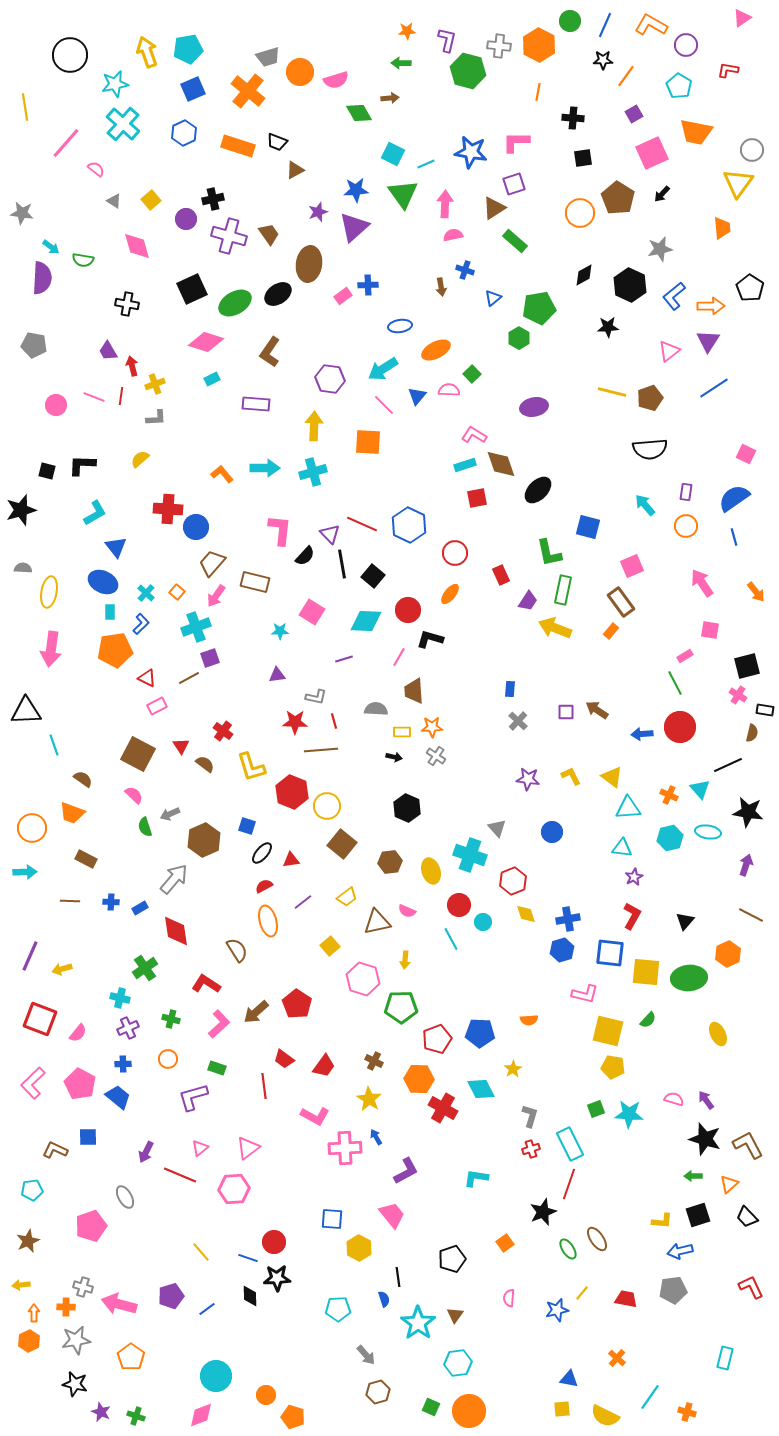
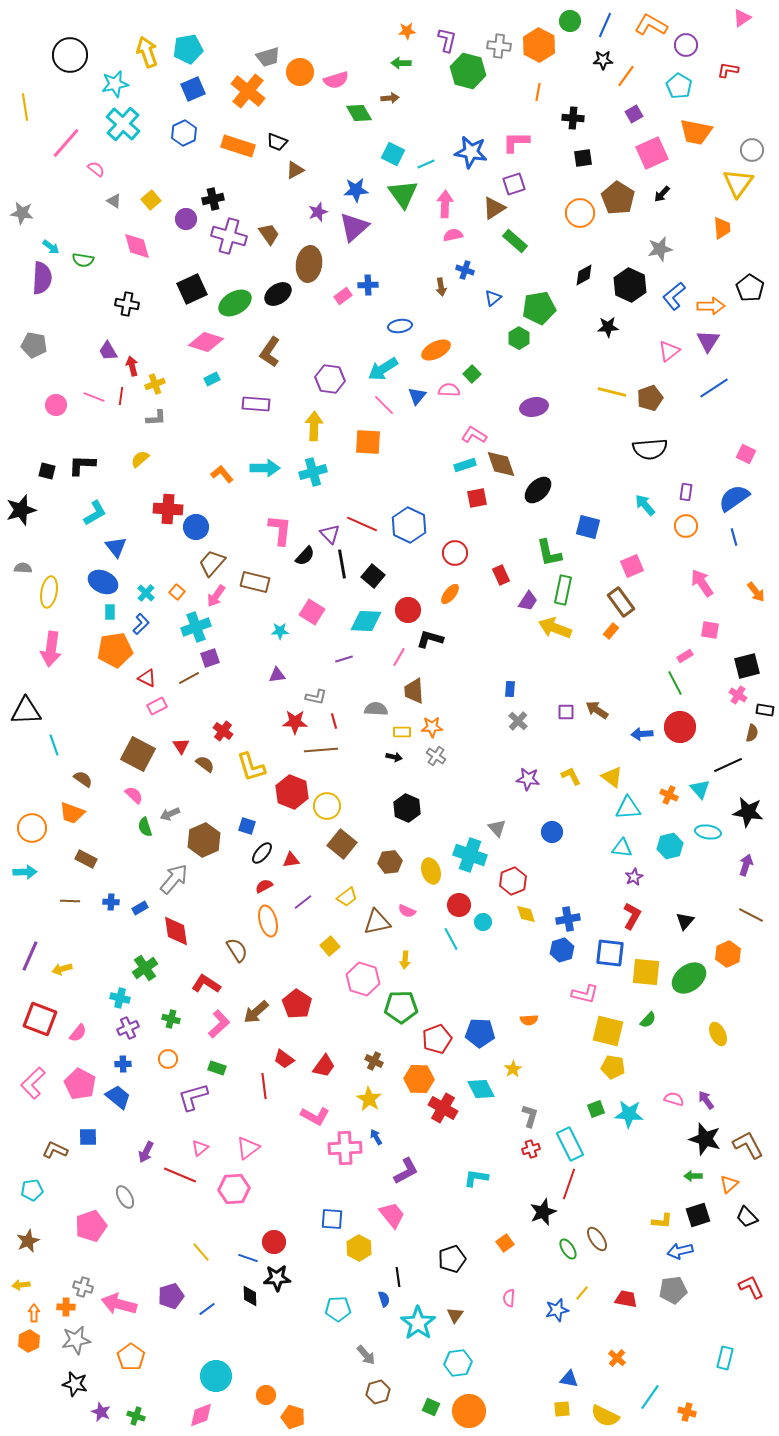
cyan hexagon at (670, 838): moved 8 px down
green ellipse at (689, 978): rotated 32 degrees counterclockwise
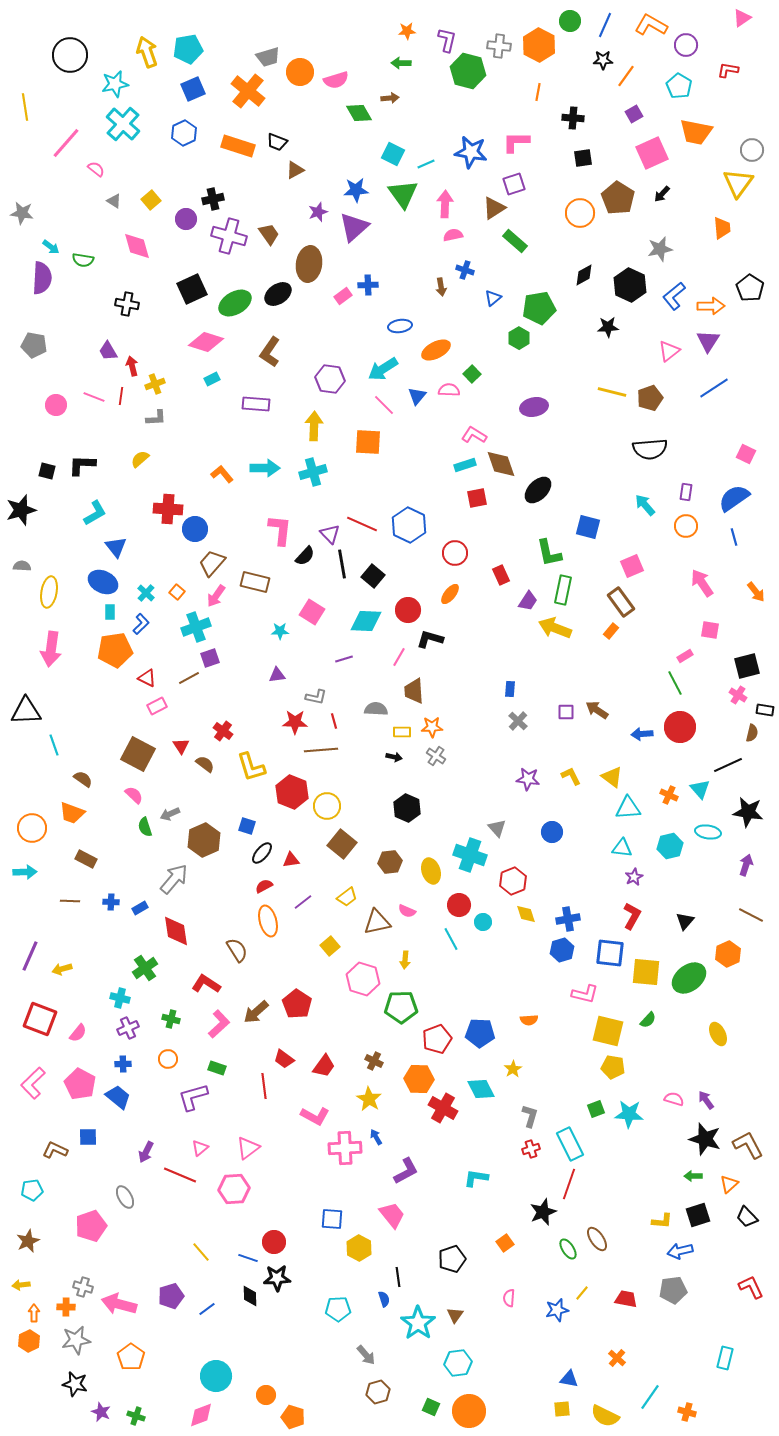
blue circle at (196, 527): moved 1 px left, 2 px down
gray semicircle at (23, 568): moved 1 px left, 2 px up
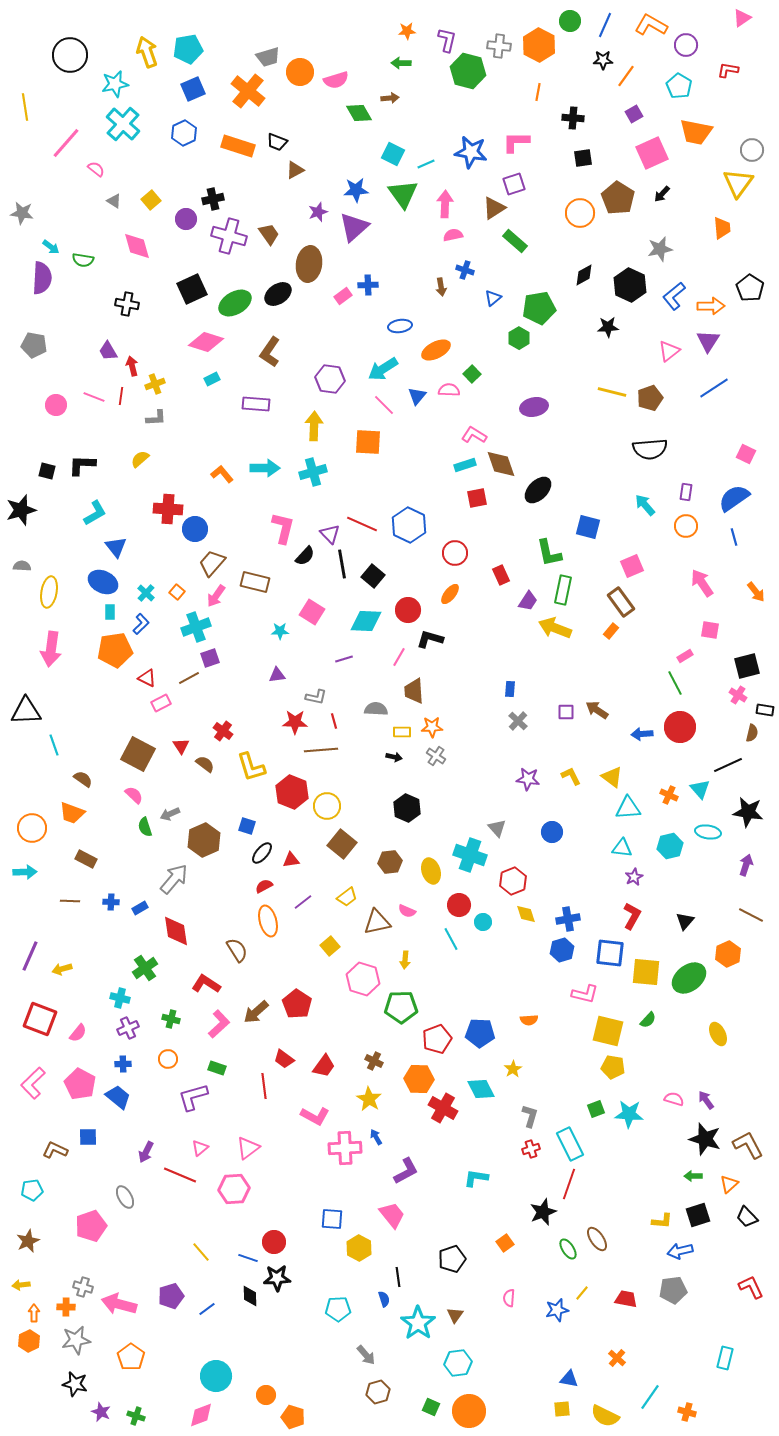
pink L-shape at (280, 530): moved 3 px right, 2 px up; rotated 8 degrees clockwise
pink rectangle at (157, 706): moved 4 px right, 3 px up
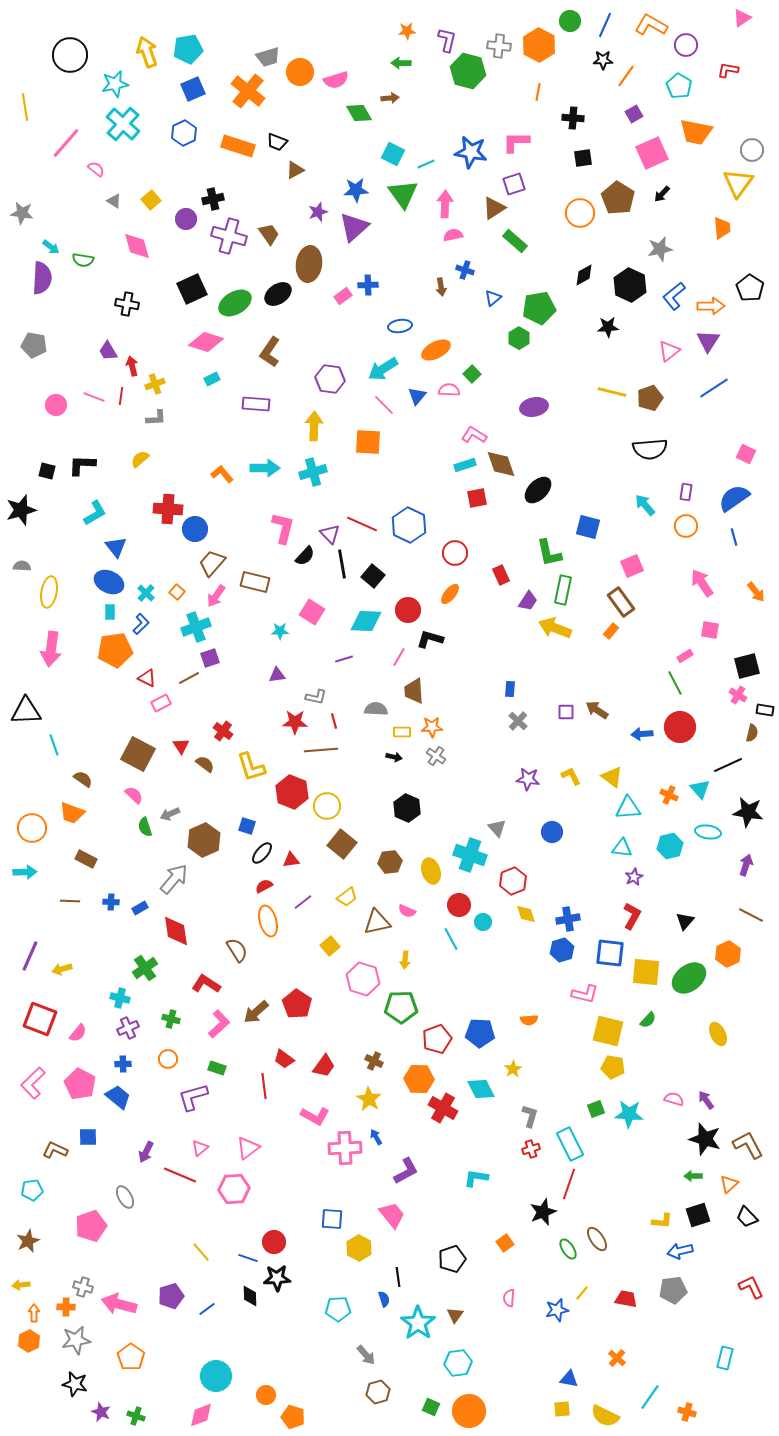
blue ellipse at (103, 582): moved 6 px right
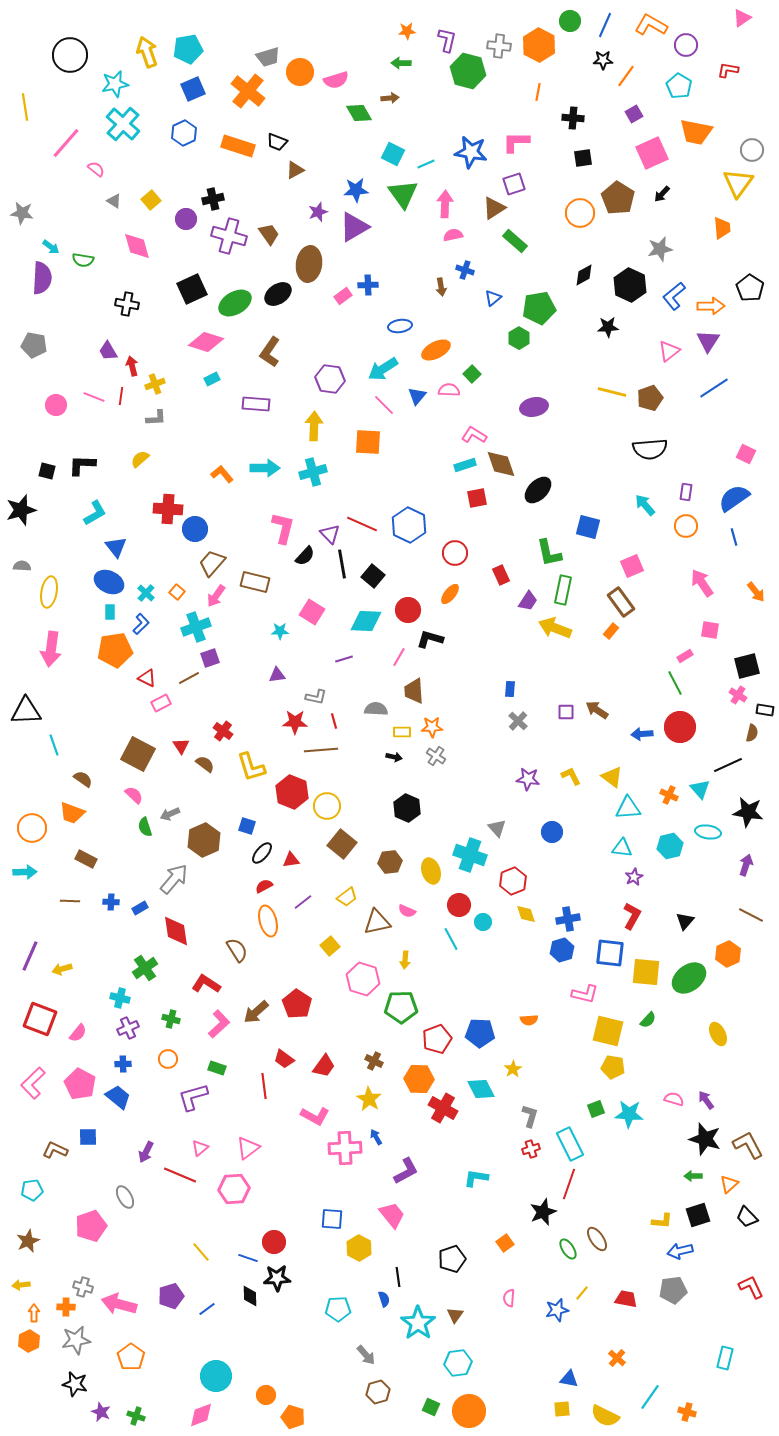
purple triangle at (354, 227): rotated 12 degrees clockwise
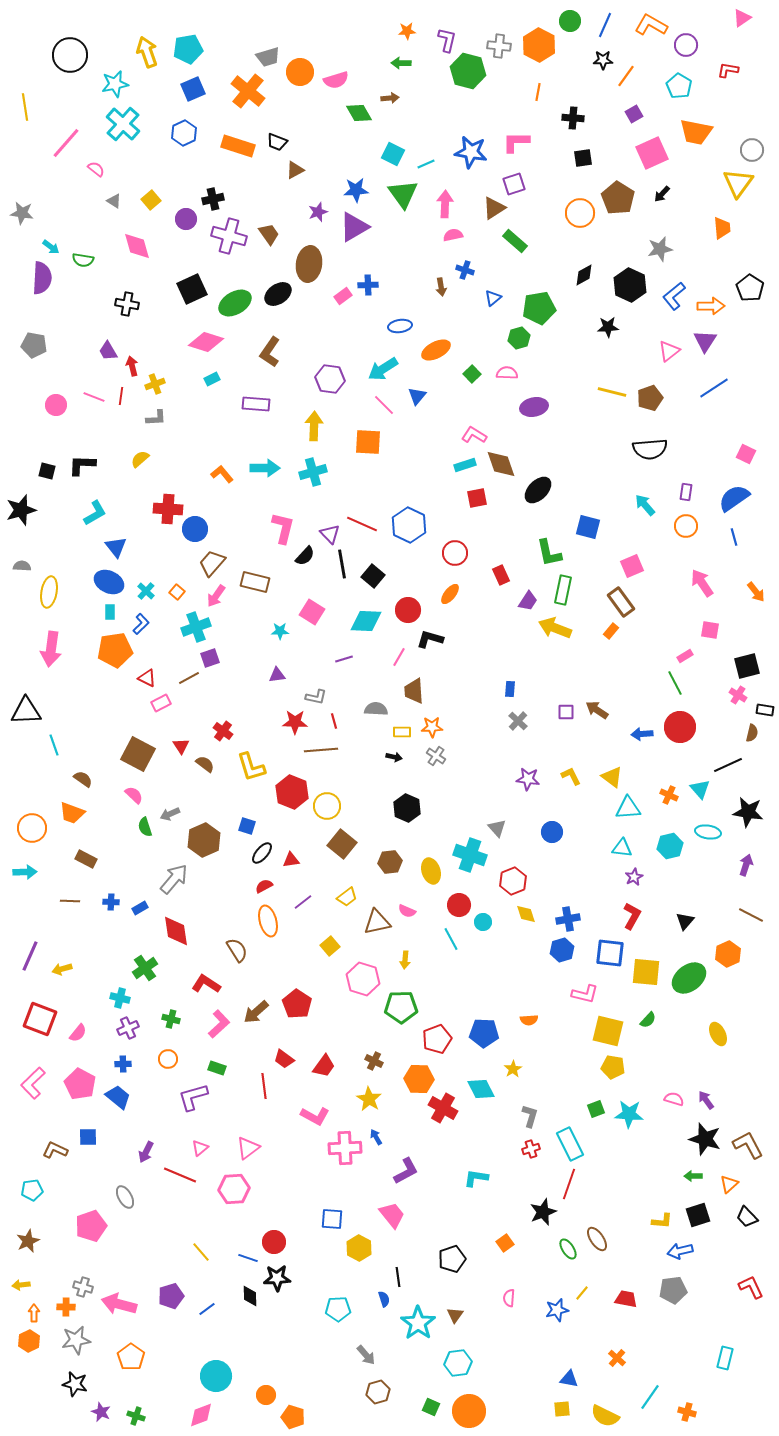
green hexagon at (519, 338): rotated 15 degrees clockwise
purple triangle at (708, 341): moved 3 px left
pink semicircle at (449, 390): moved 58 px right, 17 px up
cyan cross at (146, 593): moved 2 px up
blue pentagon at (480, 1033): moved 4 px right
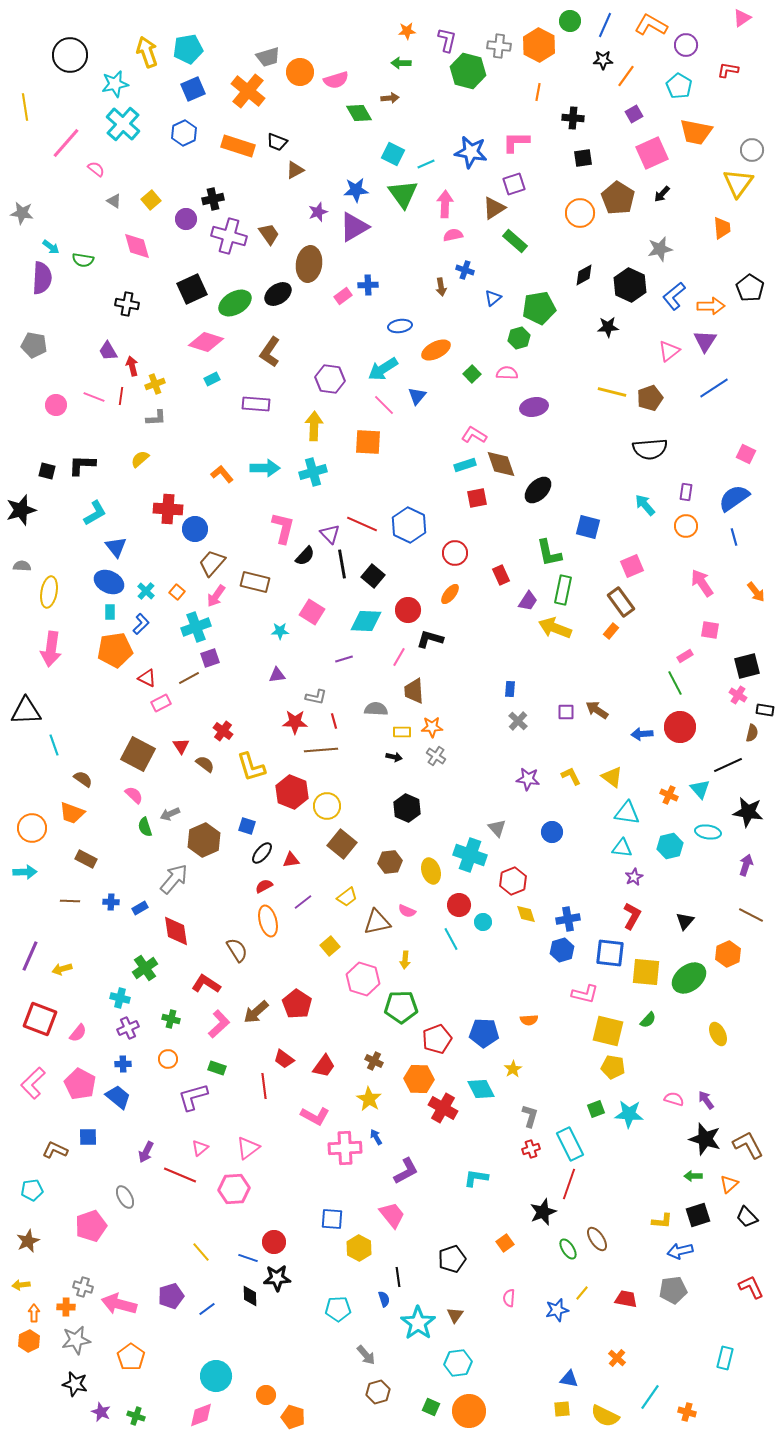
cyan triangle at (628, 808): moved 1 px left, 5 px down; rotated 12 degrees clockwise
